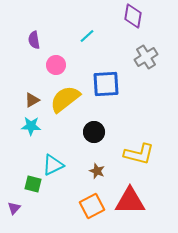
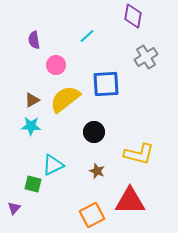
orange square: moved 9 px down
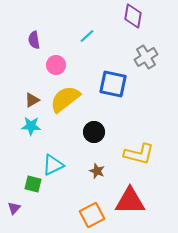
blue square: moved 7 px right; rotated 16 degrees clockwise
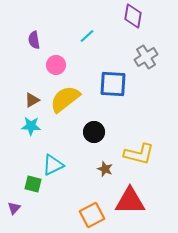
blue square: rotated 8 degrees counterclockwise
brown star: moved 8 px right, 2 px up
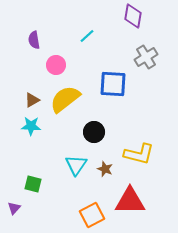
cyan triangle: moved 23 px right; rotated 30 degrees counterclockwise
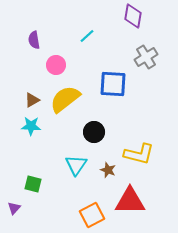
brown star: moved 3 px right, 1 px down
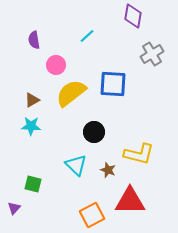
gray cross: moved 6 px right, 3 px up
yellow semicircle: moved 6 px right, 6 px up
cyan triangle: rotated 20 degrees counterclockwise
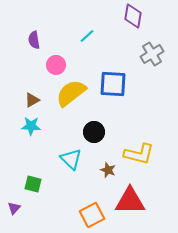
cyan triangle: moved 5 px left, 6 px up
